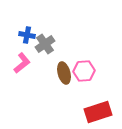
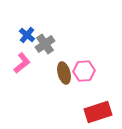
blue cross: rotated 28 degrees clockwise
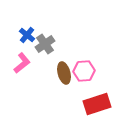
red rectangle: moved 1 px left, 8 px up
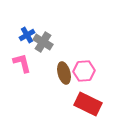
blue cross: rotated 21 degrees clockwise
gray cross: moved 2 px left, 2 px up; rotated 24 degrees counterclockwise
pink L-shape: rotated 65 degrees counterclockwise
red rectangle: moved 9 px left; rotated 44 degrees clockwise
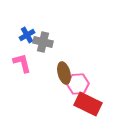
gray cross: rotated 18 degrees counterclockwise
pink hexagon: moved 6 px left, 13 px down
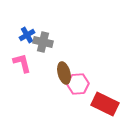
red rectangle: moved 17 px right
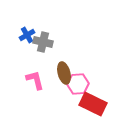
pink L-shape: moved 13 px right, 17 px down
red rectangle: moved 12 px left
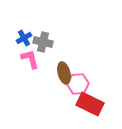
blue cross: moved 3 px left, 3 px down
pink L-shape: moved 5 px left, 21 px up
red rectangle: moved 3 px left
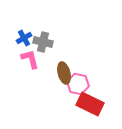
pink hexagon: rotated 15 degrees clockwise
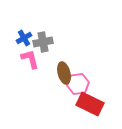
gray cross: rotated 24 degrees counterclockwise
pink hexagon: rotated 20 degrees counterclockwise
